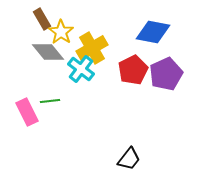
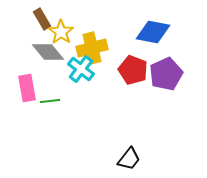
yellow cross: rotated 16 degrees clockwise
red pentagon: rotated 24 degrees counterclockwise
pink rectangle: moved 24 px up; rotated 16 degrees clockwise
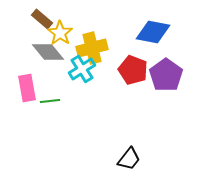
brown rectangle: rotated 20 degrees counterclockwise
yellow star: moved 1 px left, 1 px down
cyan cross: moved 1 px right; rotated 20 degrees clockwise
purple pentagon: moved 1 px down; rotated 12 degrees counterclockwise
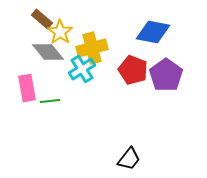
yellow star: moved 1 px up
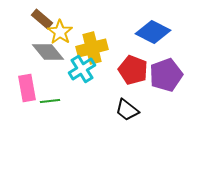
blue diamond: rotated 16 degrees clockwise
purple pentagon: rotated 16 degrees clockwise
black trapezoid: moved 2 px left, 49 px up; rotated 90 degrees clockwise
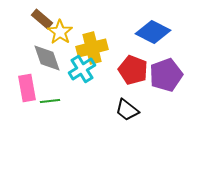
gray diamond: moved 1 px left, 6 px down; rotated 20 degrees clockwise
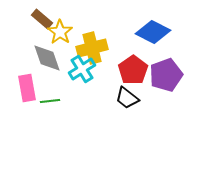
red pentagon: rotated 16 degrees clockwise
black trapezoid: moved 12 px up
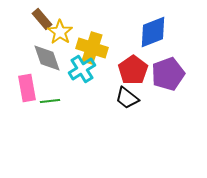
brown rectangle: rotated 10 degrees clockwise
blue diamond: rotated 48 degrees counterclockwise
yellow cross: rotated 32 degrees clockwise
purple pentagon: moved 2 px right, 1 px up
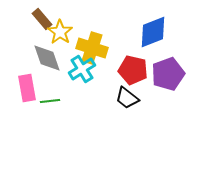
red pentagon: rotated 24 degrees counterclockwise
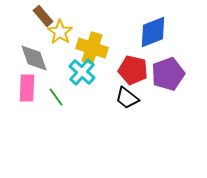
brown rectangle: moved 1 px right, 3 px up
gray diamond: moved 13 px left
cyan cross: moved 3 px down; rotated 16 degrees counterclockwise
pink rectangle: rotated 12 degrees clockwise
green line: moved 6 px right, 4 px up; rotated 60 degrees clockwise
